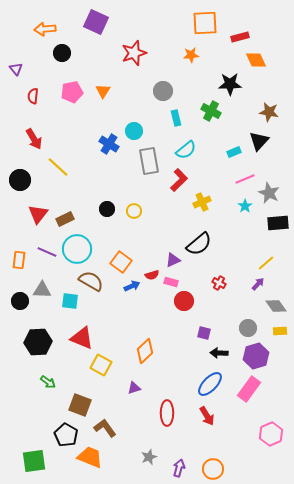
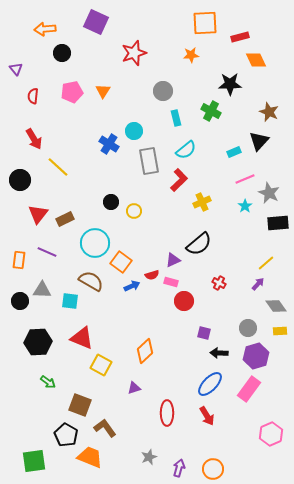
brown star at (269, 112): rotated 12 degrees clockwise
black circle at (107, 209): moved 4 px right, 7 px up
cyan circle at (77, 249): moved 18 px right, 6 px up
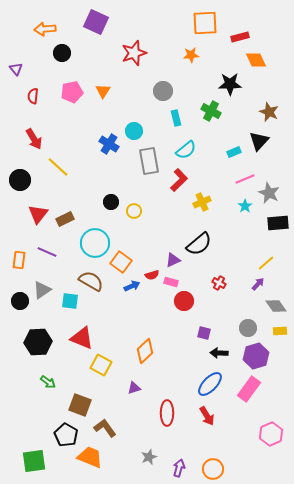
gray triangle at (42, 290): rotated 36 degrees counterclockwise
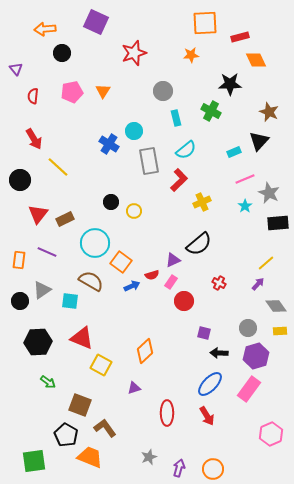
pink rectangle at (171, 282): rotated 72 degrees counterclockwise
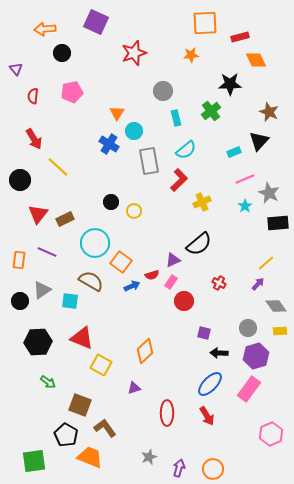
orange triangle at (103, 91): moved 14 px right, 22 px down
green cross at (211, 111): rotated 24 degrees clockwise
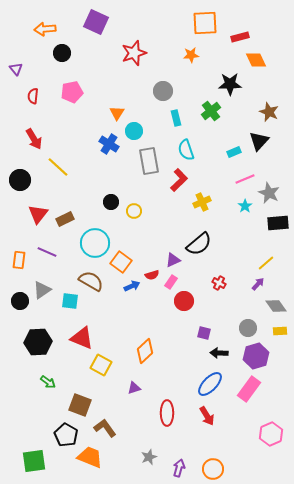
cyan semicircle at (186, 150): rotated 110 degrees clockwise
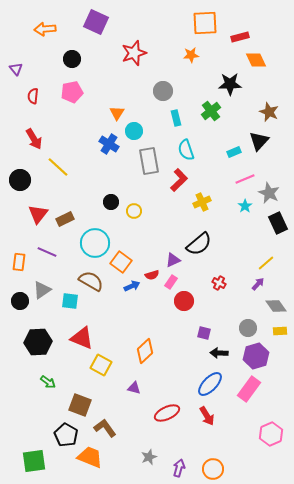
black circle at (62, 53): moved 10 px right, 6 px down
black rectangle at (278, 223): rotated 70 degrees clockwise
orange rectangle at (19, 260): moved 2 px down
purple triangle at (134, 388): rotated 32 degrees clockwise
red ellipse at (167, 413): rotated 65 degrees clockwise
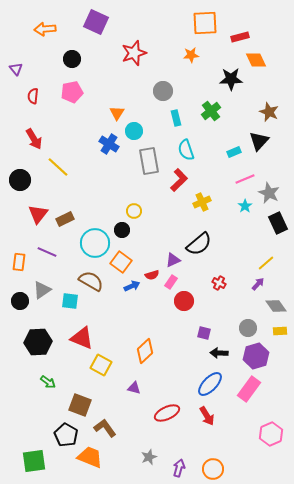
black star at (230, 84): moved 1 px right, 5 px up
black circle at (111, 202): moved 11 px right, 28 px down
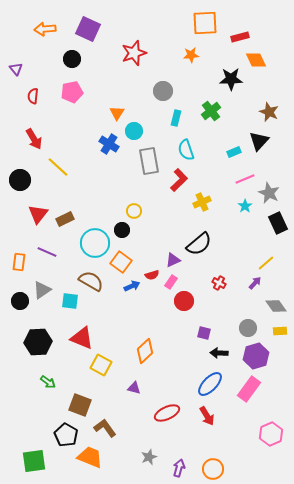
purple square at (96, 22): moved 8 px left, 7 px down
cyan rectangle at (176, 118): rotated 28 degrees clockwise
purple arrow at (258, 284): moved 3 px left, 1 px up
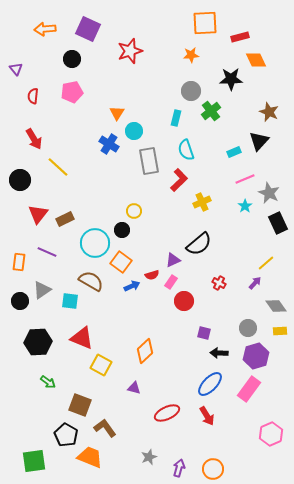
red star at (134, 53): moved 4 px left, 2 px up
gray circle at (163, 91): moved 28 px right
